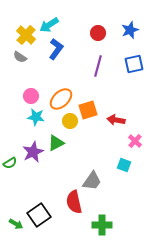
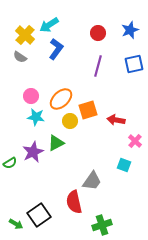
yellow cross: moved 1 px left
green cross: rotated 18 degrees counterclockwise
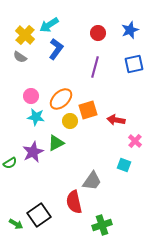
purple line: moved 3 px left, 1 px down
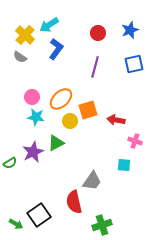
pink circle: moved 1 px right, 1 px down
pink cross: rotated 24 degrees counterclockwise
cyan square: rotated 16 degrees counterclockwise
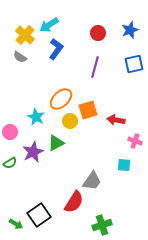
pink circle: moved 22 px left, 35 px down
cyan star: rotated 18 degrees clockwise
red semicircle: rotated 135 degrees counterclockwise
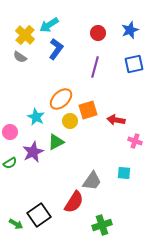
green triangle: moved 1 px up
cyan square: moved 8 px down
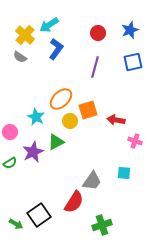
blue square: moved 1 px left, 2 px up
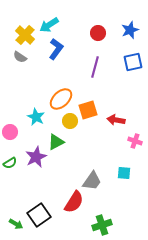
purple star: moved 3 px right, 5 px down
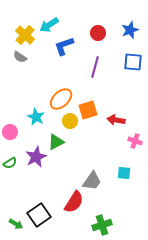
blue L-shape: moved 8 px right, 3 px up; rotated 145 degrees counterclockwise
blue square: rotated 18 degrees clockwise
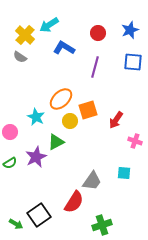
blue L-shape: moved 2 px down; rotated 50 degrees clockwise
red arrow: rotated 66 degrees counterclockwise
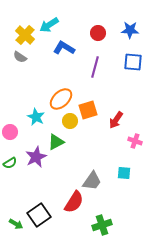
blue star: rotated 24 degrees clockwise
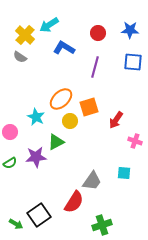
orange square: moved 1 px right, 3 px up
purple star: rotated 20 degrees clockwise
